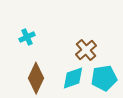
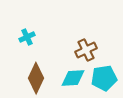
brown cross: rotated 15 degrees clockwise
cyan diamond: rotated 15 degrees clockwise
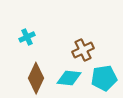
brown cross: moved 3 px left
cyan diamond: moved 4 px left; rotated 10 degrees clockwise
